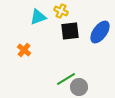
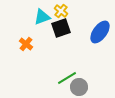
yellow cross: rotated 16 degrees clockwise
cyan triangle: moved 4 px right
black square: moved 9 px left, 3 px up; rotated 12 degrees counterclockwise
orange cross: moved 2 px right, 6 px up
green line: moved 1 px right, 1 px up
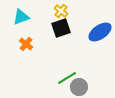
cyan triangle: moved 21 px left
blue ellipse: rotated 20 degrees clockwise
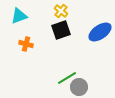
cyan triangle: moved 2 px left, 1 px up
black square: moved 2 px down
orange cross: rotated 24 degrees counterclockwise
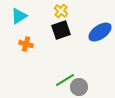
cyan triangle: rotated 12 degrees counterclockwise
green line: moved 2 px left, 2 px down
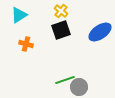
cyan triangle: moved 1 px up
green line: rotated 12 degrees clockwise
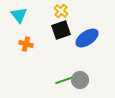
cyan triangle: rotated 36 degrees counterclockwise
blue ellipse: moved 13 px left, 6 px down
gray circle: moved 1 px right, 7 px up
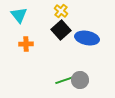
black square: rotated 24 degrees counterclockwise
blue ellipse: rotated 45 degrees clockwise
orange cross: rotated 16 degrees counterclockwise
